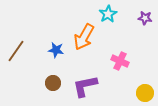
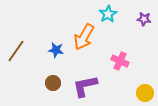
purple star: moved 1 px left, 1 px down
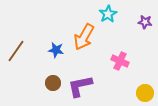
purple star: moved 1 px right, 3 px down
purple L-shape: moved 5 px left
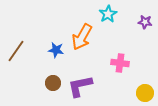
orange arrow: moved 2 px left
pink cross: moved 2 px down; rotated 18 degrees counterclockwise
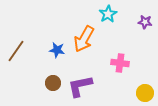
orange arrow: moved 2 px right, 2 px down
blue star: moved 1 px right
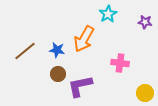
brown line: moved 9 px right; rotated 15 degrees clockwise
brown circle: moved 5 px right, 9 px up
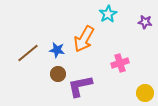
brown line: moved 3 px right, 2 px down
pink cross: rotated 24 degrees counterclockwise
